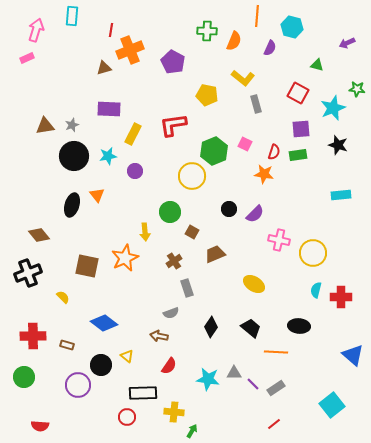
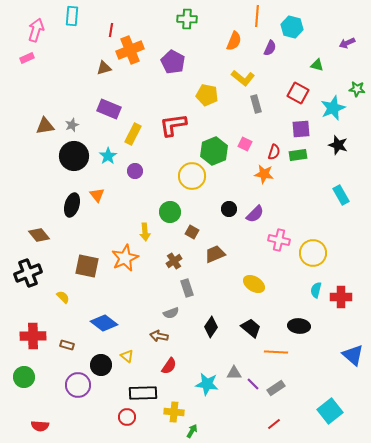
green cross at (207, 31): moved 20 px left, 12 px up
purple rectangle at (109, 109): rotated 20 degrees clockwise
cyan star at (108, 156): rotated 24 degrees counterclockwise
cyan rectangle at (341, 195): rotated 66 degrees clockwise
cyan star at (208, 379): moved 1 px left, 5 px down
cyan square at (332, 405): moved 2 px left, 6 px down
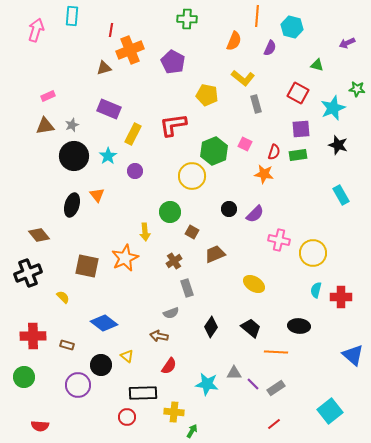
pink rectangle at (27, 58): moved 21 px right, 38 px down
